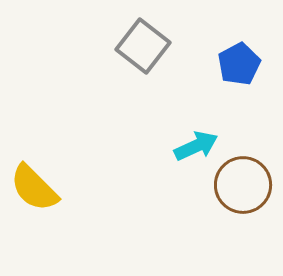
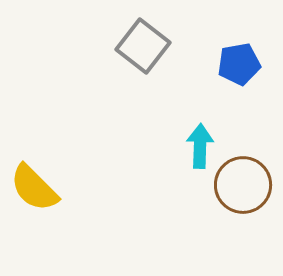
blue pentagon: rotated 18 degrees clockwise
cyan arrow: moved 4 px right; rotated 63 degrees counterclockwise
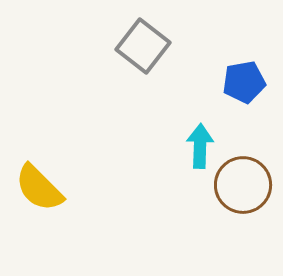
blue pentagon: moved 5 px right, 18 px down
yellow semicircle: moved 5 px right
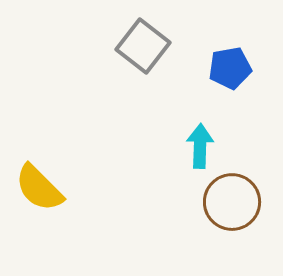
blue pentagon: moved 14 px left, 14 px up
brown circle: moved 11 px left, 17 px down
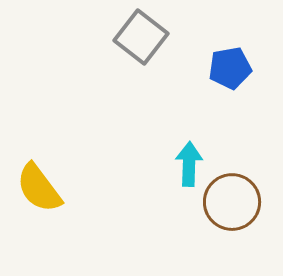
gray square: moved 2 px left, 9 px up
cyan arrow: moved 11 px left, 18 px down
yellow semicircle: rotated 8 degrees clockwise
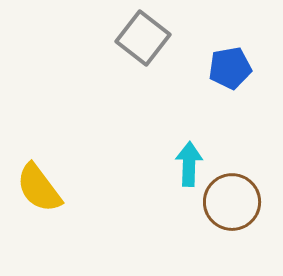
gray square: moved 2 px right, 1 px down
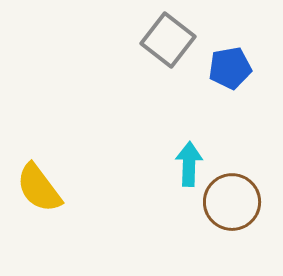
gray square: moved 25 px right, 2 px down
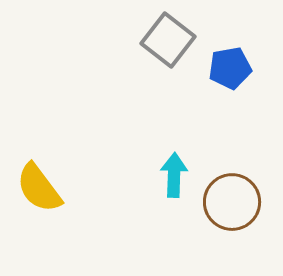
cyan arrow: moved 15 px left, 11 px down
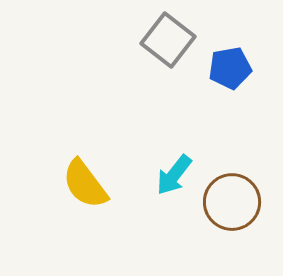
cyan arrow: rotated 144 degrees counterclockwise
yellow semicircle: moved 46 px right, 4 px up
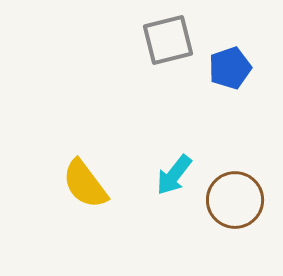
gray square: rotated 38 degrees clockwise
blue pentagon: rotated 9 degrees counterclockwise
brown circle: moved 3 px right, 2 px up
